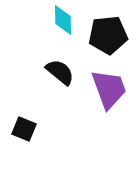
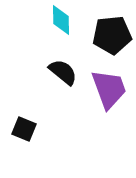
cyan diamond: moved 2 px left
black pentagon: moved 4 px right
black semicircle: moved 3 px right
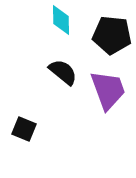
black pentagon: rotated 12 degrees clockwise
purple trapezoid: moved 1 px left, 1 px down
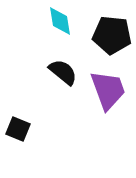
cyan diamond: moved 1 px left, 1 px down; rotated 8 degrees counterclockwise
black square: moved 6 px left
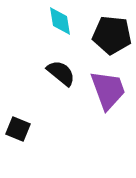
black semicircle: moved 2 px left, 1 px down
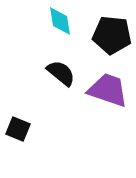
purple trapezoid: rotated 51 degrees counterclockwise
